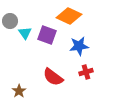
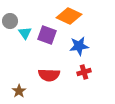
red cross: moved 2 px left
red semicircle: moved 4 px left, 2 px up; rotated 35 degrees counterclockwise
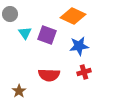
orange diamond: moved 4 px right
gray circle: moved 7 px up
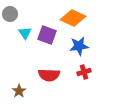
orange diamond: moved 2 px down
